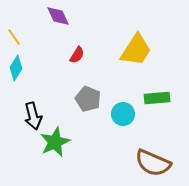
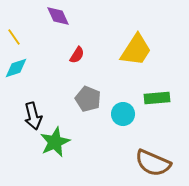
cyan diamond: rotated 40 degrees clockwise
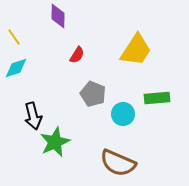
purple diamond: rotated 25 degrees clockwise
gray pentagon: moved 5 px right, 5 px up
brown semicircle: moved 35 px left
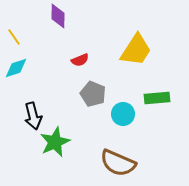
red semicircle: moved 3 px right, 5 px down; rotated 36 degrees clockwise
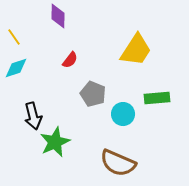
red semicircle: moved 10 px left; rotated 30 degrees counterclockwise
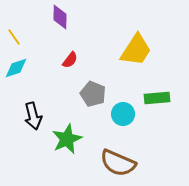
purple diamond: moved 2 px right, 1 px down
green star: moved 12 px right, 3 px up
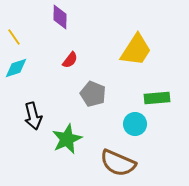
cyan circle: moved 12 px right, 10 px down
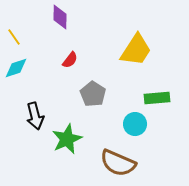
gray pentagon: rotated 10 degrees clockwise
black arrow: moved 2 px right
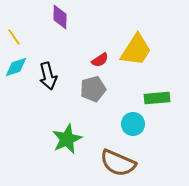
red semicircle: moved 30 px right; rotated 18 degrees clockwise
cyan diamond: moved 1 px up
gray pentagon: moved 5 px up; rotated 25 degrees clockwise
black arrow: moved 13 px right, 40 px up
cyan circle: moved 2 px left
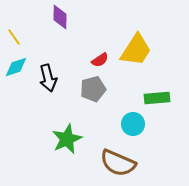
black arrow: moved 2 px down
